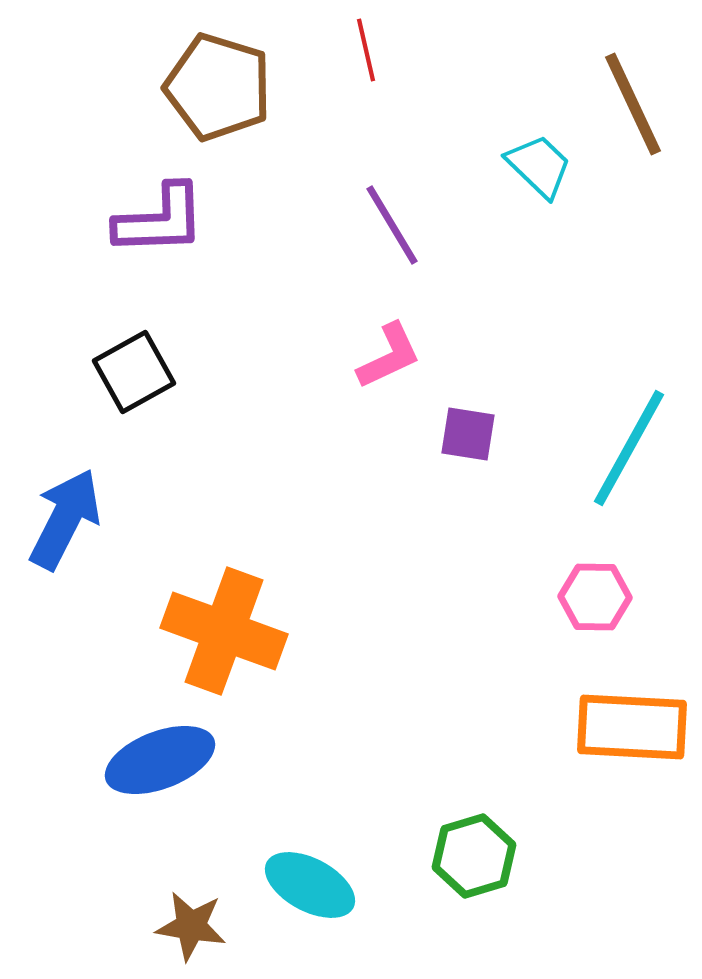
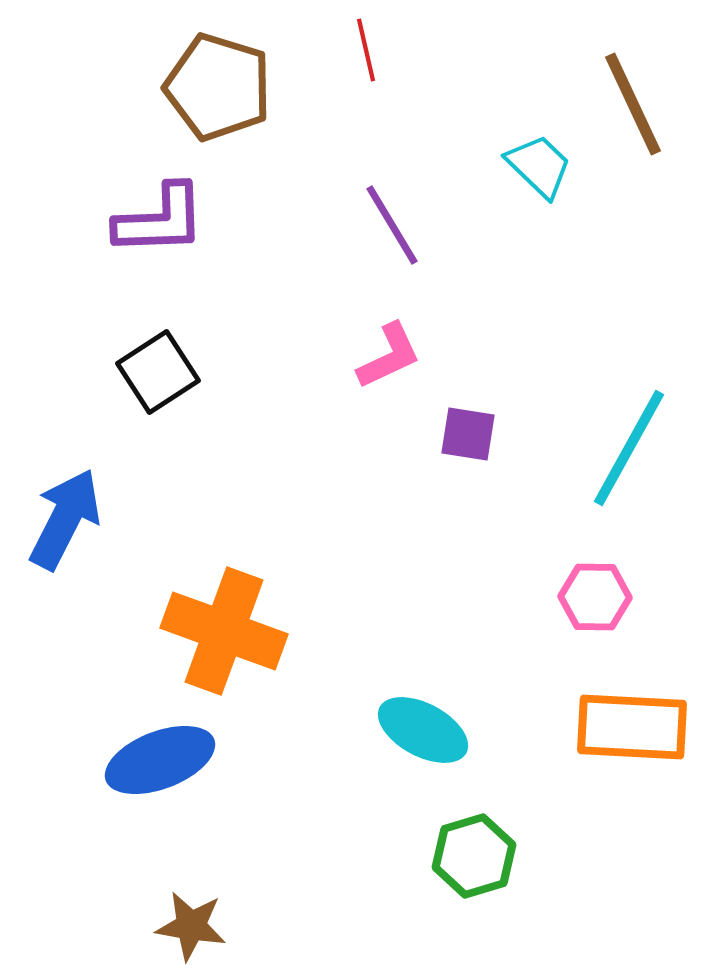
black square: moved 24 px right; rotated 4 degrees counterclockwise
cyan ellipse: moved 113 px right, 155 px up
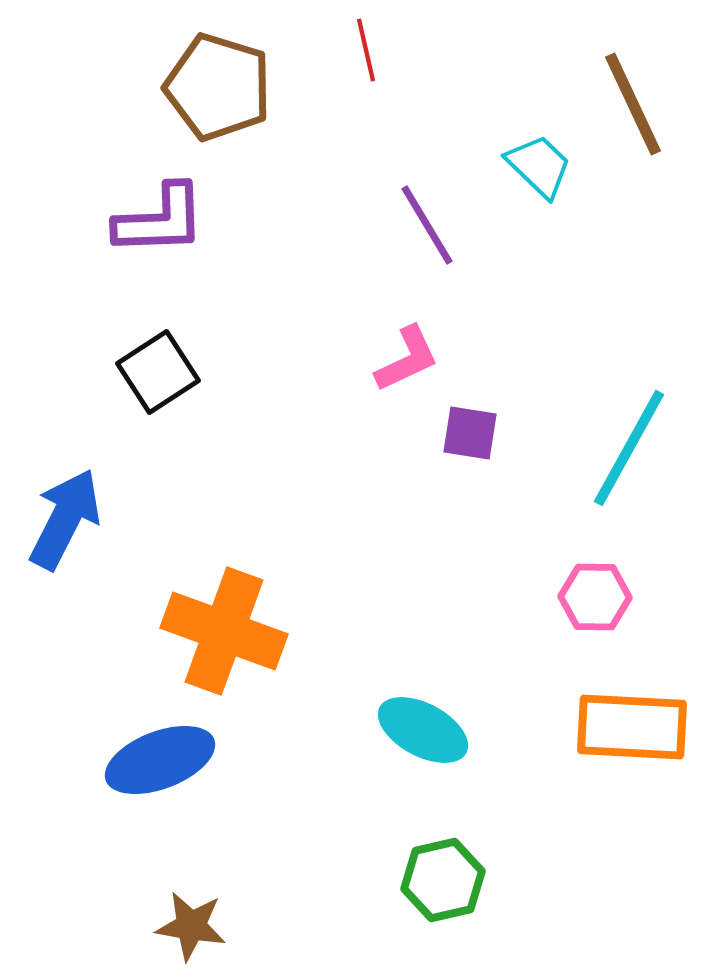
purple line: moved 35 px right
pink L-shape: moved 18 px right, 3 px down
purple square: moved 2 px right, 1 px up
green hexagon: moved 31 px left, 24 px down; rotated 4 degrees clockwise
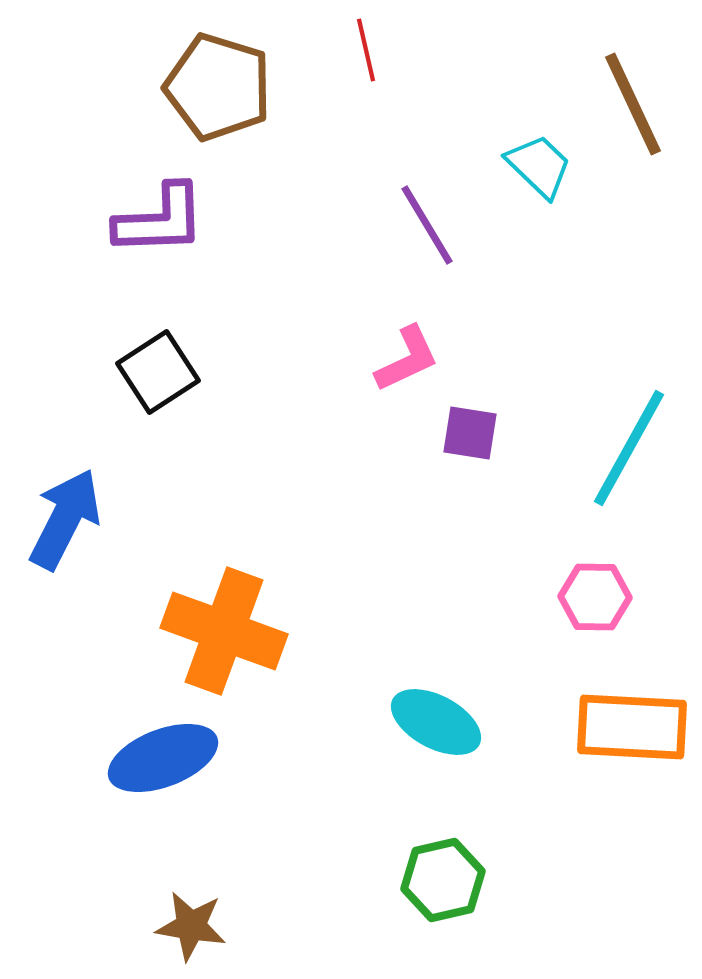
cyan ellipse: moved 13 px right, 8 px up
blue ellipse: moved 3 px right, 2 px up
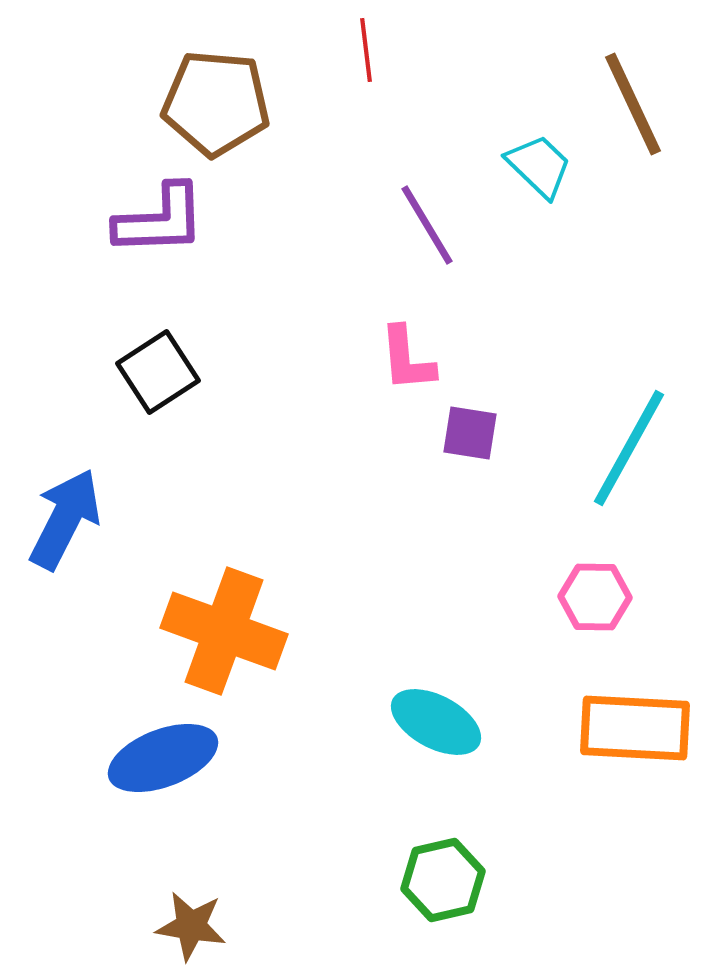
red line: rotated 6 degrees clockwise
brown pentagon: moved 2 px left, 16 px down; rotated 12 degrees counterclockwise
pink L-shape: rotated 110 degrees clockwise
orange rectangle: moved 3 px right, 1 px down
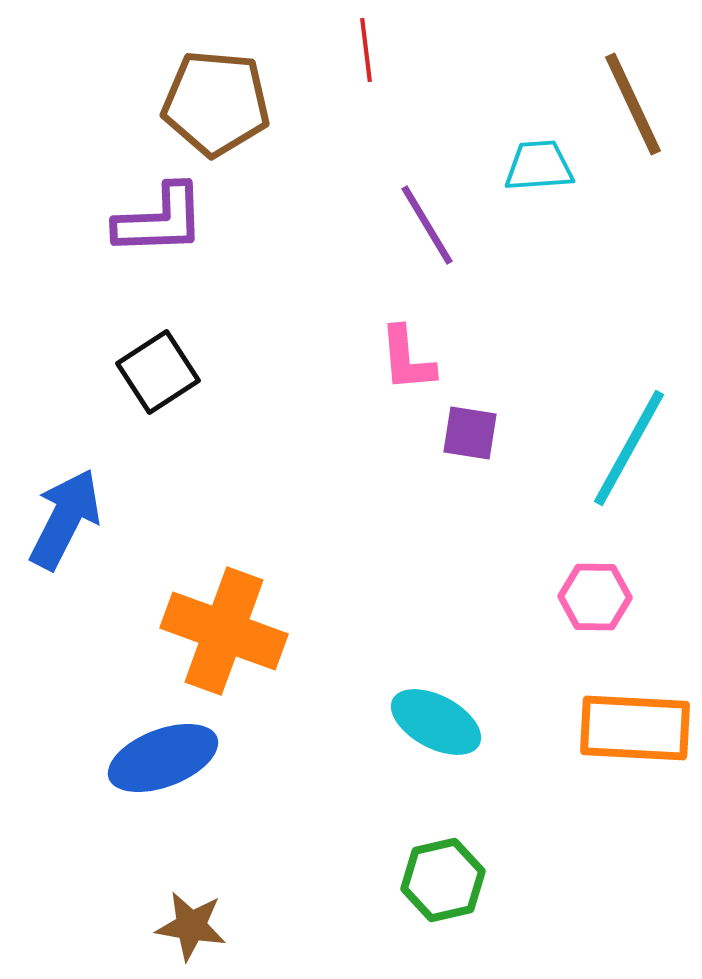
cyan trapezoid: rotated 48 degrees counterclockwise
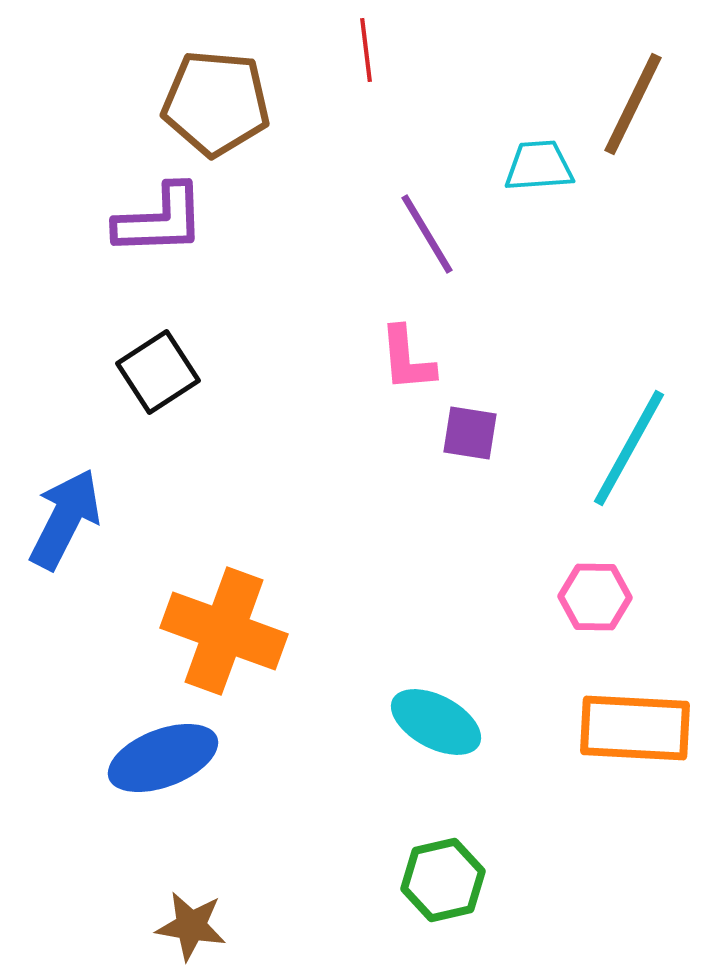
brown line: rotated 51 degrees clockwise
purple line: moved 9 px down
